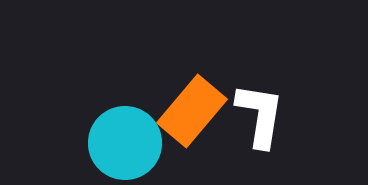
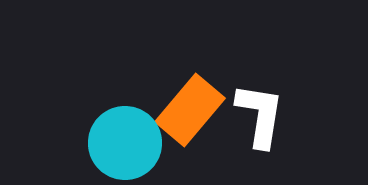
orange rectangle: moved 2 px left, 1 px up
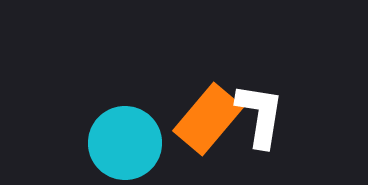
orange rectangle: moved 18 px right, 9 px down
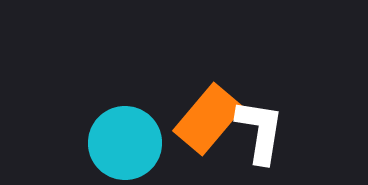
white L-shape: moved 16 px down
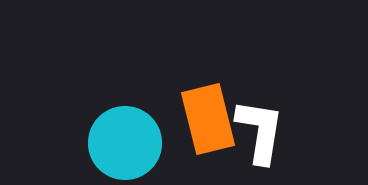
orange rectangle: rotated 54 degrees counterclockwise
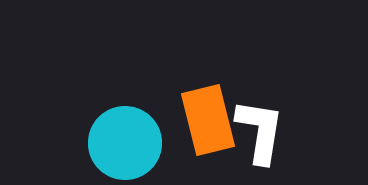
orange rectangle: moved 1 px down
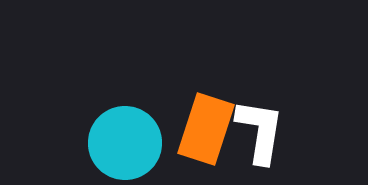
orange rectangle: moved 2 px left, 9 px down; rotated 32 degrees clockwise
